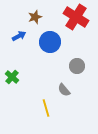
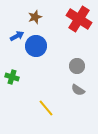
red cross: moved 3 px right, 2 px down
blue arrow: moved 2 px left
blue circle: moved 14 px left, 4 px down
green cross: rotated 24 degrees counterclockwise
gray semicircle: moved 14 px right; rotated 16 degrees counterclockwise
yellow line: rotated 24 degrees counterclockwise
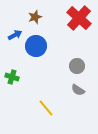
red cross: moved 1 px up; rotated 10 degrees clockwise
blue arrow: moved 2 px left, 1 px up
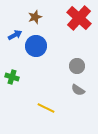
yellow line: rotated 24 degrees counterclockwise
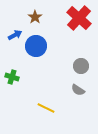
brown star: rotated 16 degrees counterclockwise
gray circle: moved 4 px right
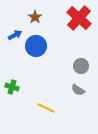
green cross: moved 10 px down
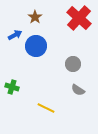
gray circle: moved 8 px left, 2 px up
